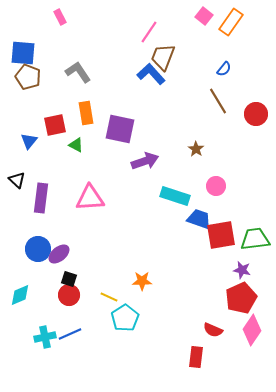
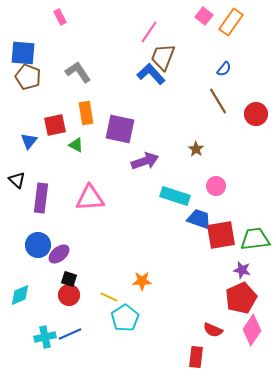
blue circle at (38, 249): moved 4 px up
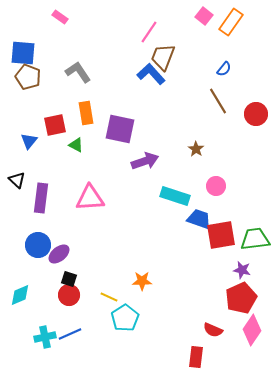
pink rectangle at (60, 17): rotated 28 degrees counterclockwise
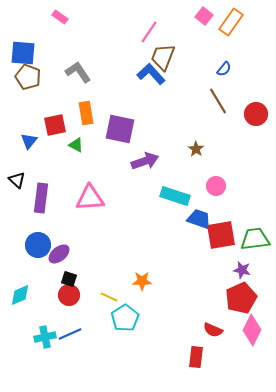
pink diamond at (252, 330): rotated 8 degrees counterclockwise
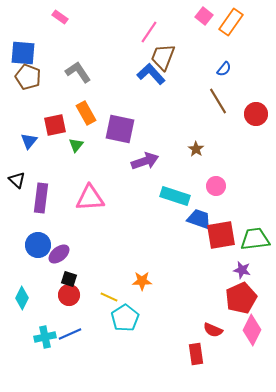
orange rectangle at (86, 113): rotated 20 degrees counterclockwise
green triangle at (76, 145): rotated 42 degrees clockwise
cyan diamond at (20, 295): moved 2 px right, 3 px down; rotated 40 degrees counterclockwise
red rectangle at (196, 357): moved 3 px up; rotated 15 degrees counterclockwise
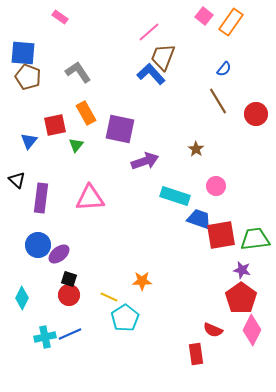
pink line at (149, 32): rotated 15 degrees clockwise
red pentagon at (241, 298): rotated 12 degrees counterclockwise
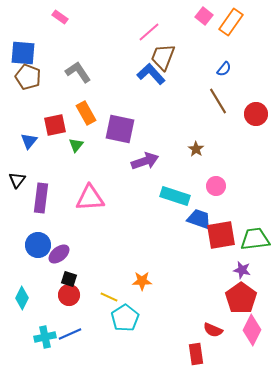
black triangle at (17, 180): rotated 24 degrees clockwise
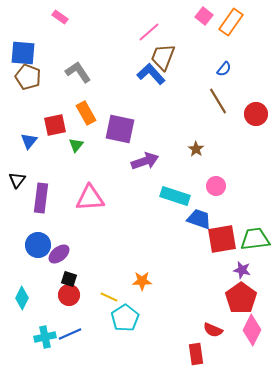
red square at (221, 235): moved 1 px right, 4 px down
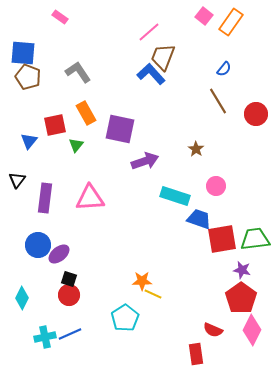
purple rectangle at (41, 198): moved 4 px right
yellow line at (109, 297): moved 44 px right, 3 px up
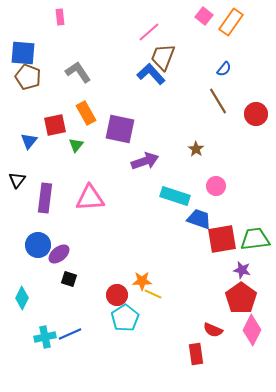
pink rectangle at (60, 17): rotated 49 degrees clockwise
red circle at (69, 295): moved 48 px right
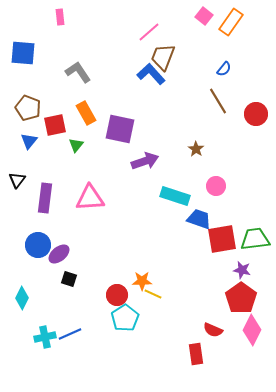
brown pentagon at (28, 77): moved 31 px down
